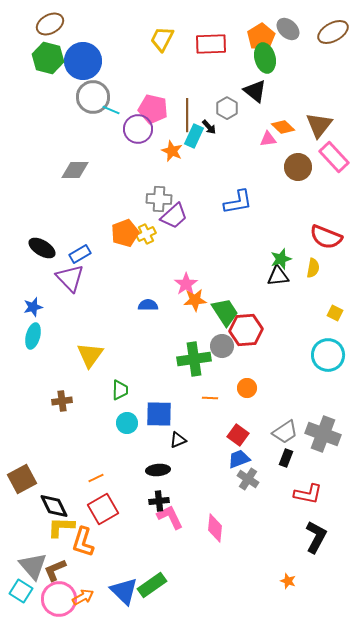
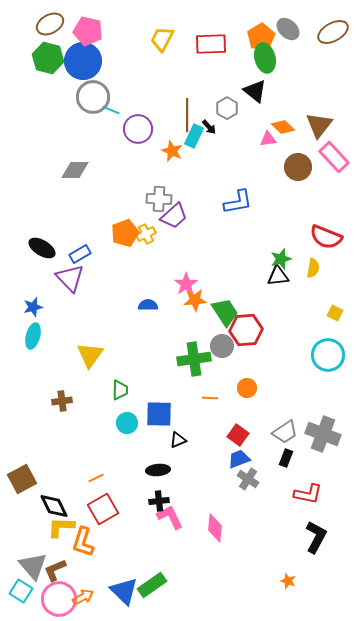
pink pentagon at (153, 109): moved 65 px left, 78 px up
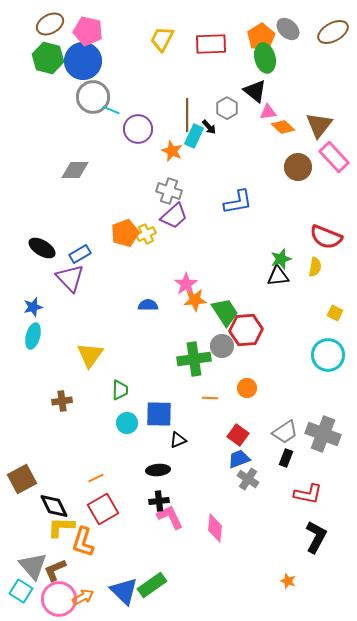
pink triangle at (268, 139): moved 27 px up
gray cross at (159, 199): moved 10 px right, 8 px up; rotated 15 degrees clockwise
yellow semicircle at (313, 268): moved 2 px right, 1 px up
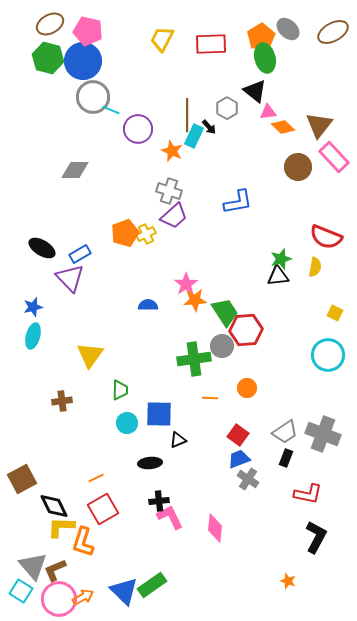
black ellipse at (158, 470): moved 8 px left, 7 px up
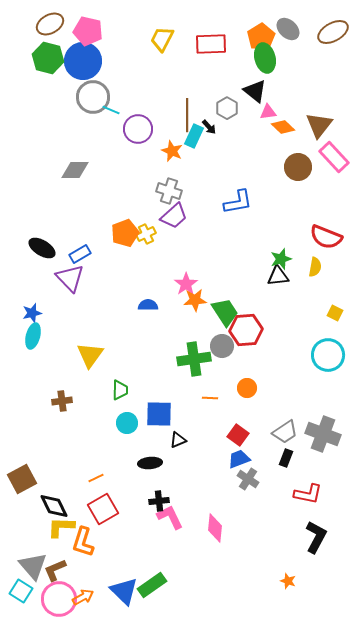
blue star at (33, 307): moved 1 px left, 6 px down
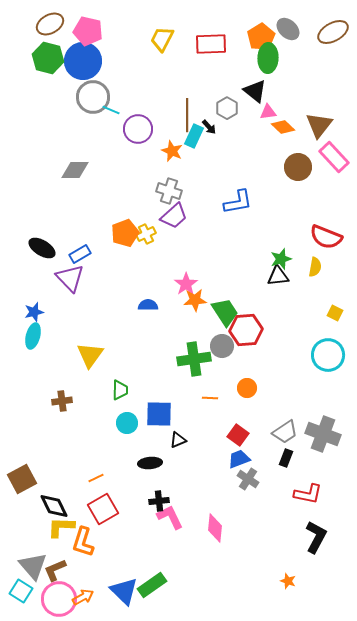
green ellipse at (265, 58): moved 3 px right; rotated 16 degrees clockwise
blue star at (32, 313): moved 2 px right, 1 px up
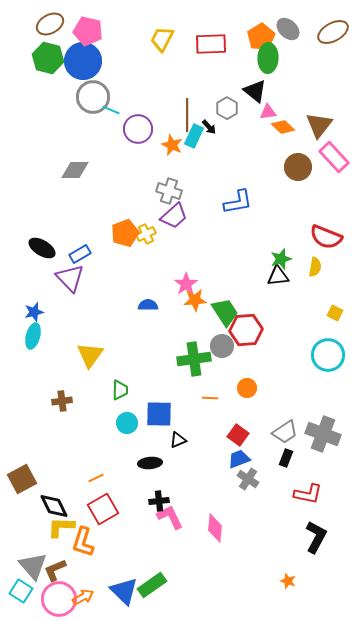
orange star at (172, 151): moved 6 px up
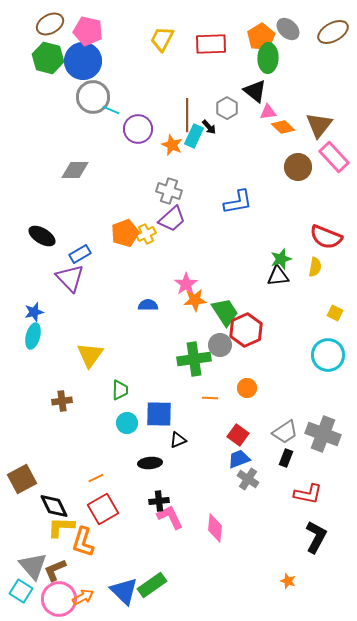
purple trapezoid at (174, 216): moved 2 px left, 3 px down
black ellipse at (42, 248): moved 12 px up
red hexagon at (246, 330): rotated 20 degrees counterclockwise
gray circle at (222, 346): moved 2 px left, 1 px up
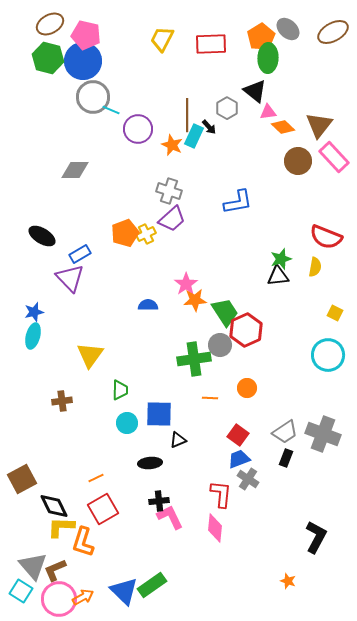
pink pentagon at (88, 31): moved 2 px left, 4 px down
brown circle at (298, 167): moved 6 px up
red L-shape at (308, 494): moved 87 px left; rotated 96 degrees counterclockwise
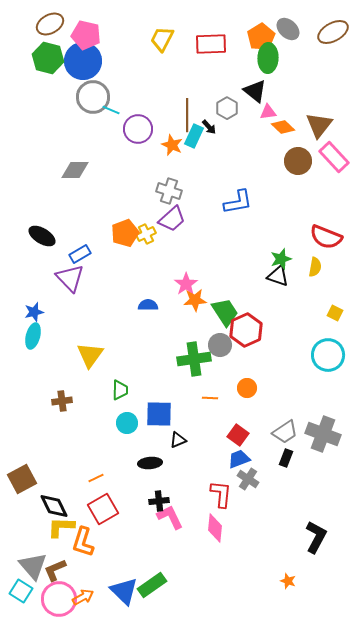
black triangle at (278, 276): rotated 25 degrees clockwise
